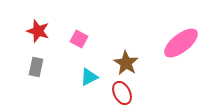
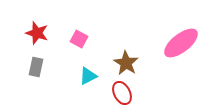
red star: moved 1 px left, 2 px down
cyan triangle: moved 1 px left, 1 px up
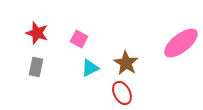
cyan triangle: moved 2 px right, 8 px up
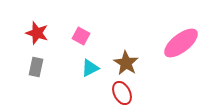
pink square: moved 2 px right, 3 px up
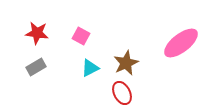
red star: rotated 10 degrees counterclockwise
brown star: rotated 15 degrees clockwise
gray rectangle: rotated 48 degrees clockwise
